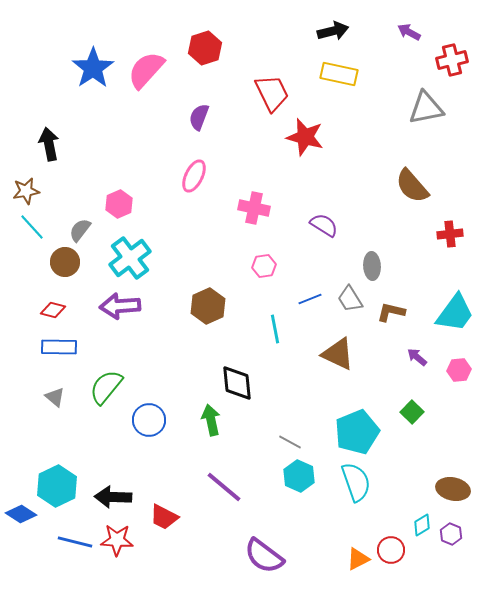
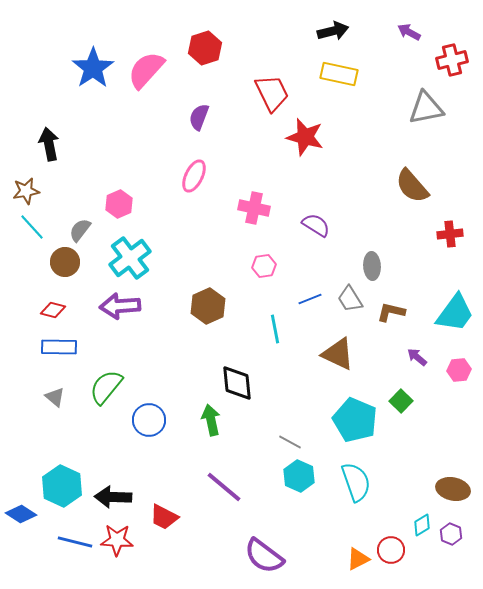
purple semicircle at (324, 225): moved 8 px left
green square at (412, 412): moved 11 px left, 11 px up
cyan pentagon at (357, 432): moved 2 px left, 12 px up; rotated 27 degrees counterclockwise
cyan hexagon at (57, 486): moved 5 px right; rotated 9 degrees counterclockwise
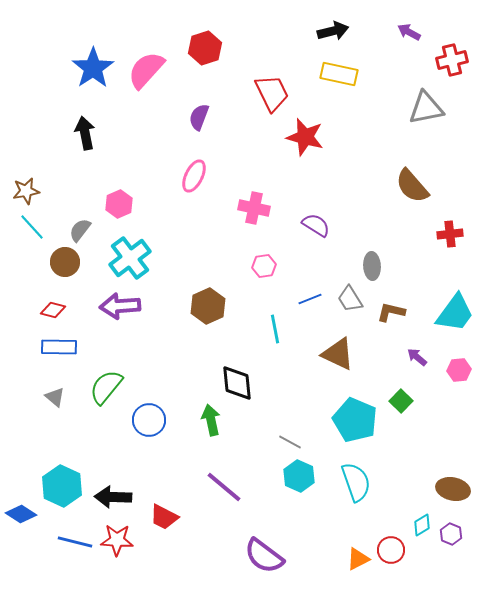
black arrow at (49, 144): moved 36 px right, 11 px up
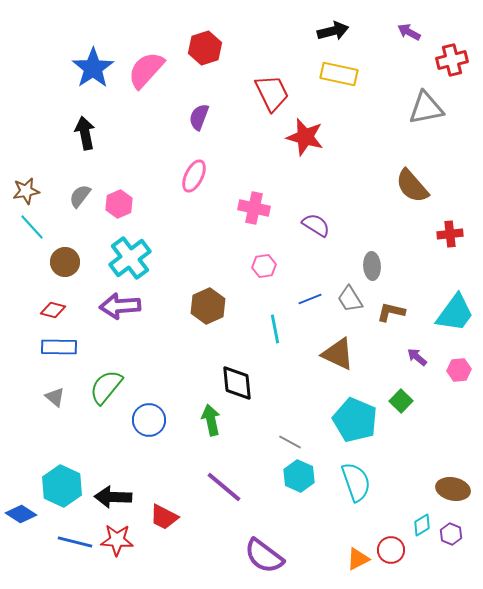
gray semicircle at (80, 230): moved 34 px up
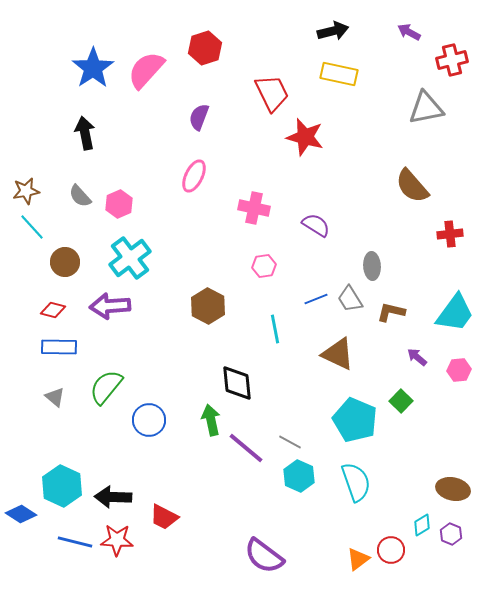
gray semicircle at (80, 196): rotated 80 degrees counterclockwise
blue line at (310, 299): moved 6 px right
purple arrow at (120, 306): moved 10 px left
brown hexagon at (208, 306): rotated 8 degrees counterclockwise
purple line at (224, 487): moved 22 px right, 39 px up
orange triangle at (358, 559): rotated 10 degrees counterclockwise
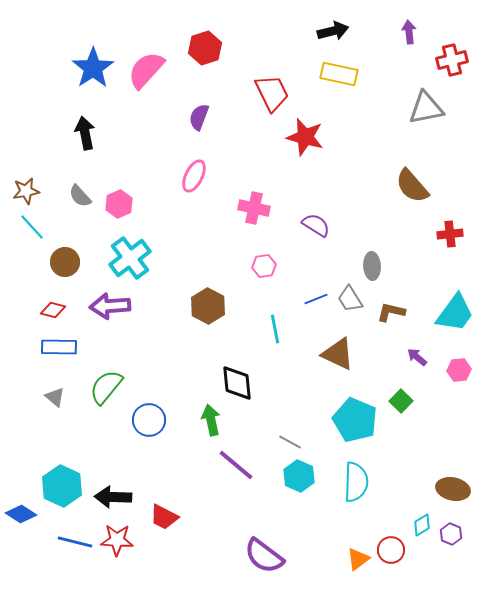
purple arrow at (409, 32): rotated 55 degrees clockwise
purple line at (246, 448): moved 10 px left, 17 px down
cyan semicircle at (356, 482): rotated 21 degrees clockwise
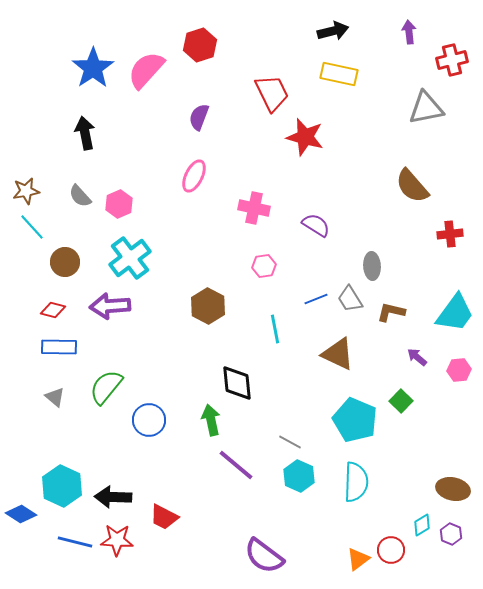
red hexagon at (205, 48): moved 5 px left, 3 px up
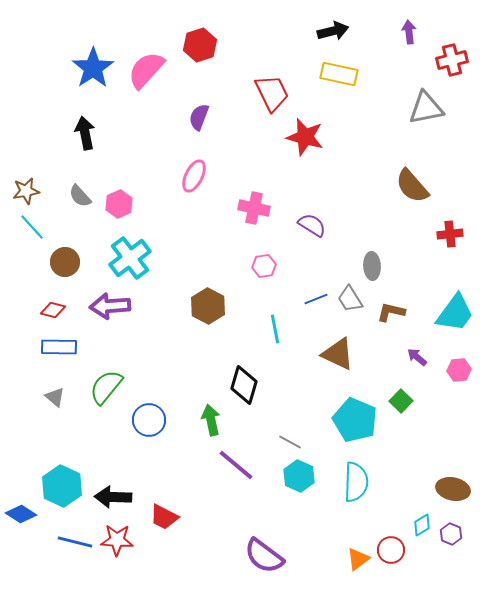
purple semicircle at (316, 225): moved 4 px left
black diamond at (237, 383): moved 7 px right, 2 px down; rotated 21 degrees clockwise
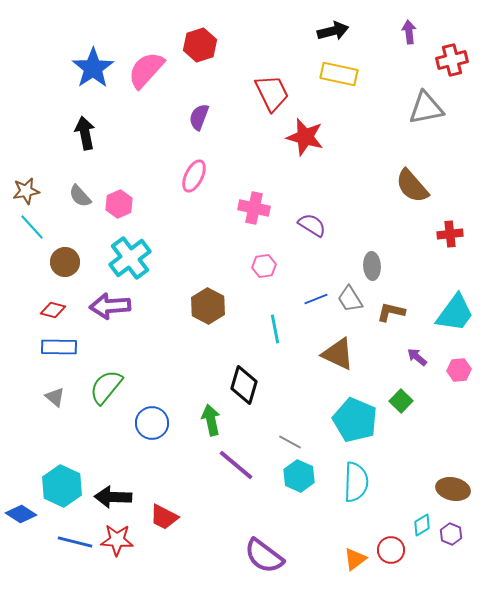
blue circle at (149, 420): moved 3 px right, 3 px down
orange triangle at (358, 559): moved 3 px left
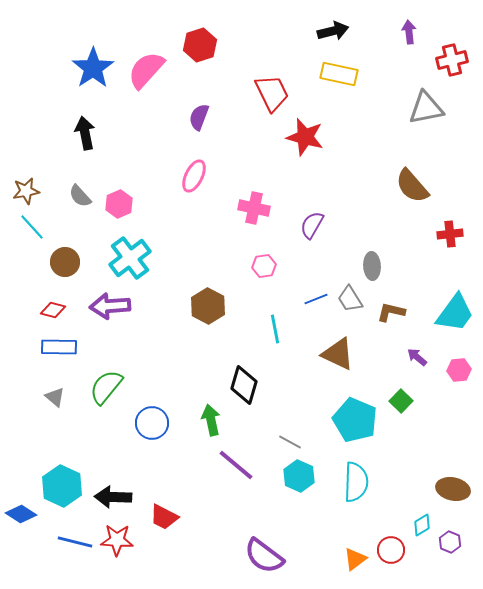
purple semicircle at (312, 225): rotated 92 degrees counterclockwise
purple hexagon at (451, 534): moved 1 px left, 8 px down
